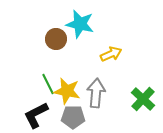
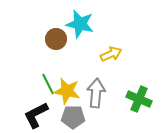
green cross: moved 4 px left; rotated 20 degrees counterclockwise
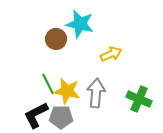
gray pentagon: moved 12 px left
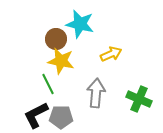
yellow star: moved 6 px left, 30 px up
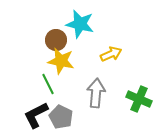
brown circle: moved 1 px down
gray pentagon: rotated 25 degrees clockwise
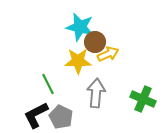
cyan star: moved 3 px down
brown circle: moved 39 px right, 2 px down
yellow arrow: moved 3 px left
yellow star: moved 17 px right; rotated 12 degrees counterclockwise
green cross: moved 4 px right
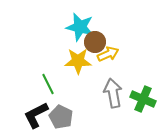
gray arrow: moved 17 px right; rotated 16 degrees counterclockwise
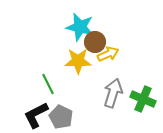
gray arrow: rotated 28 degrees clockwise
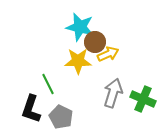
black L-shape: moved 5 px left, 6 px up; rotated 44 degrees counterclockwise
